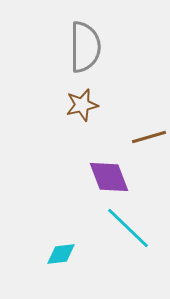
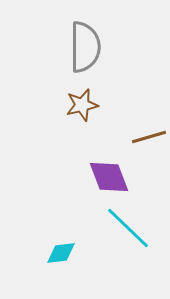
cyan diamond: moved 1 px up
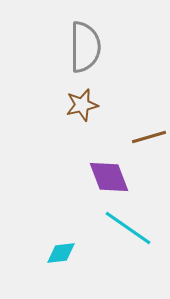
cyan line: rotated 9 degrees counterclockwise
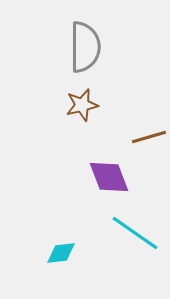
cyan line: moved 7 px right, 5 px down
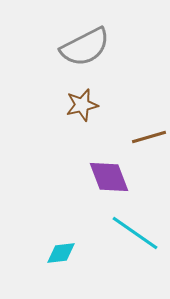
gray semicircle: rotated 63 degrees clockwise
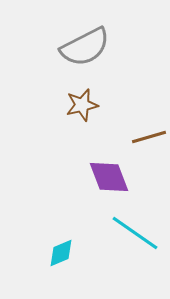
cyan diamond: rotated 16 degrees counterclockwise
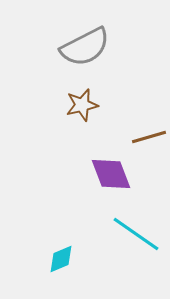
purple diamond: moved 2 px right, 3 px up
cyan line: moved 1 px right, 1 px down
cyan diamond: moved 6 px down
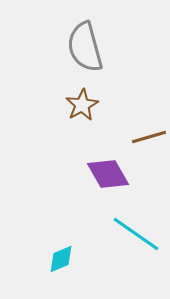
gray semicircle: rotated 102 degrees clockwise
brown star: rotated 16 degrees counterclockwise
purple diamond: moved 3 px left; rotated 9 degrees counterclockwise
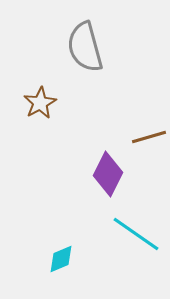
brown star: moved 42 px left, 2 px up
purple diamond: rotated 57 degrees clockwise
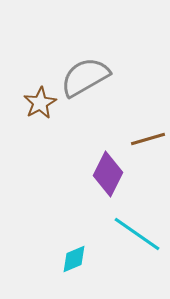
gray semicircle: moved 30 px down; rotated 75 degrees clockwise
brown line: moved 1 px left, 2 px down
cyan line: moved 1 px right
cyan diamond: moved 13 px right
